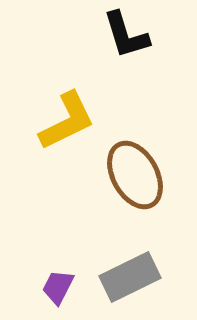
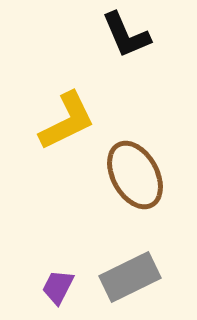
black L-shape: rotated 6 degrees counterclockwise
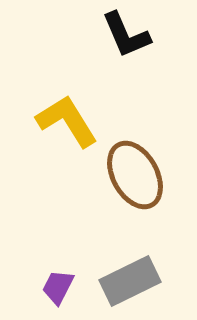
yellow L-shape: rotated 96 degrees counterclockwise
gray rectangle: moved 4 px down
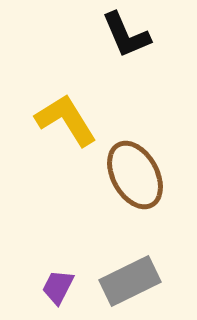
yellow L-shape: moved 1 px left, 1 px up
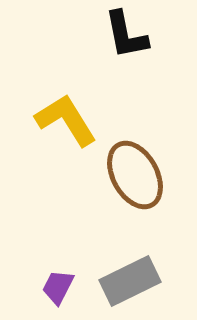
black L-shape: rotated 12 degrees clockwise
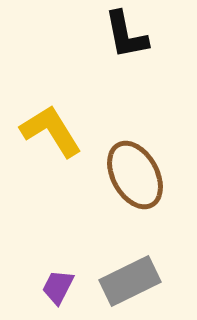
yellow L-shape: moved 15 px left, 11 px down
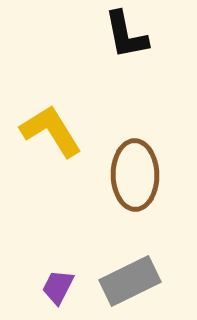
brown ellipse: rotated 28 degrees clockwise
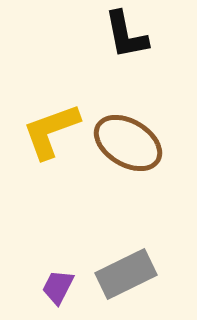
yellow L-shape: rotated 78 degrees counterclockwise
brown ellipse: moved 7 px left, 32 px up; rotated 58 degrees counterclockwise
gray rectangle: moved 4 px left, 7 px up
